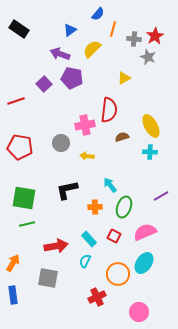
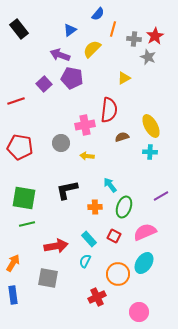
black rectangle: rotated 18 degrees clockwise
purple arrow: moved 1 px down
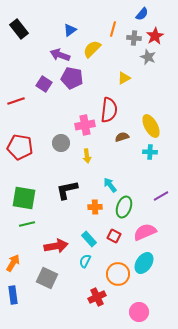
blue semicircle: moved 44 px right
gray cross: moved 1 px up
purple square: rotated 14 degrees counterclockwise
yellow arrow: rotated 104 degrees counterclockwise
gray square: moved 1 px left; rotated 15 degrees clockwise
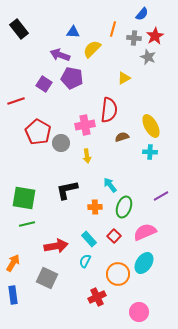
blue triangle: moved 3 px right, 2 px down; rotated 40 degrees clockwise
red pentagon: moved 18 px right, 15 px up; rotated 20 degrees clockwise
red square: rotated 16 degrees clockwise
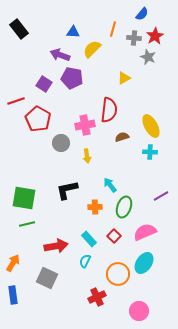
red pentagon: moved 13 px up
pink circle: moved 1 px up
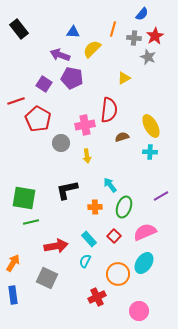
green line: moved 4 px right, 2 px up
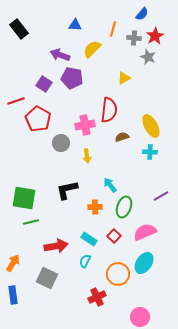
blue triangle: moved 2 px right, 7 px up
cyan rectangle: rotated 14 degrees counterclockwise
pink circle: moved 1 px right, 6 px down
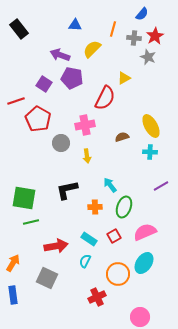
red semicircle: moved 4 px left, 12 px up; rotated 20 degrees clockwise
purple line: moved 10 px up
red square: rotated 16 degrees clockwise
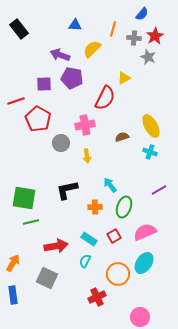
purple square: rotated 35 degrees counterclockwise
cyan cross: rotated 16 degrees clockwise
purple line: moved 2 px left, 4 px down
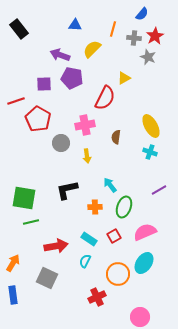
brown semicircle: moved 6 px left; rotated 64 degrees counterclockwise
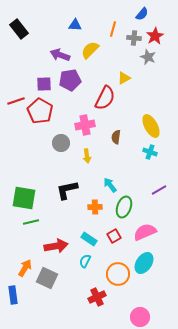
yellow semicircle: moved 2 px left, 1 px down
purple pentagon: moved 2 px left, 2 px down; rotated 20 degrees counterclockwise
red pentagon: moved 2 px right, 8 px up
orange arrow: moved 12 px right, 5 px down
